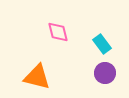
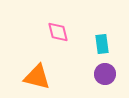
cyan rectangle: rotated 30 degrees clockwise
purple circle: moved 1 px down
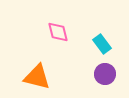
cyan rectangle: rotated 30 degrees counterclockwise
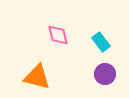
pink diamond: moved 3 px down
cyan rectangle: moved 1 px left, 2 px up
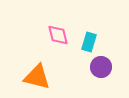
cyan rectangle: moved 12 px left; rotated 54 degrees clockwise
purple circle: moved 4 px left, 7 px up
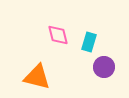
purple circle: moved 3 px right
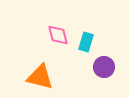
cyan rectangle: moved 3 px left
orange triangle: moved 3 px right
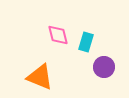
orange triangle: rotated 8 degrees clockwise
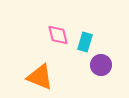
cyan rectangle: moved 1 px left
purple circle: moved 3 px left, 2 px up
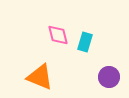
purple circle: moved 8 px right, 12 px down
